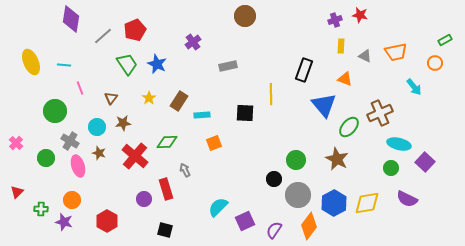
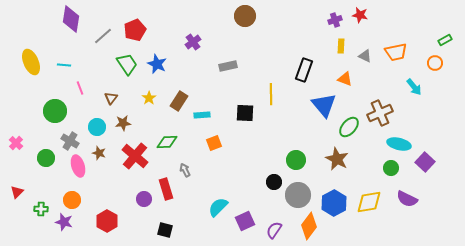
black circle at (274, 179): moved 3 px down
yellow diamond at (367, 203): moved 2 px right, 1 px up
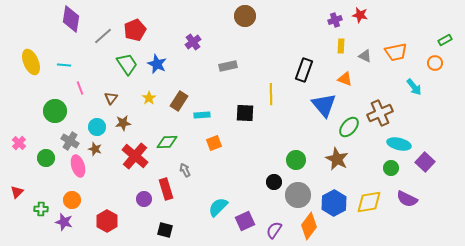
pink cross at (16, 143): moved 3 px right
brown star at (99, 153): moved 4 px left, 4 px up
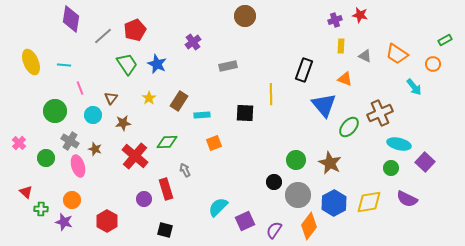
orange trapezoid at (396, 52): moved 1 px right, 2 px down; rotated 45 degrees clockwise
orange circle at (435, 63): moved 2 px left, 1 px down
cyan circle at (97, 127): moved 4 px left, 12 px up
brown star at (337, 159): moved 7 px left, 4 px down
red triangle at (17, 192): moved 9 px right; rotated 32 degrees counterclockwise
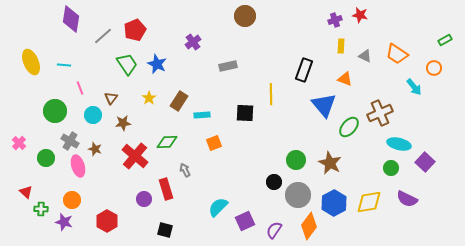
orange circle at (433, 64): moved 1 px right, 4 px down
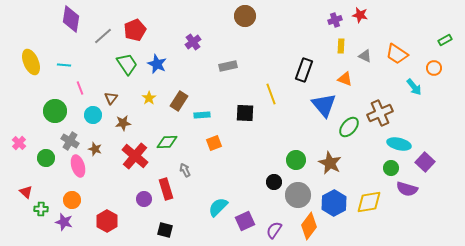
yellow line at (271, 94): rotated 20 degrees counterclockwise
purple semicircle at (407, 199): moved 10 px up; rotated 10 degrees counterclockwise
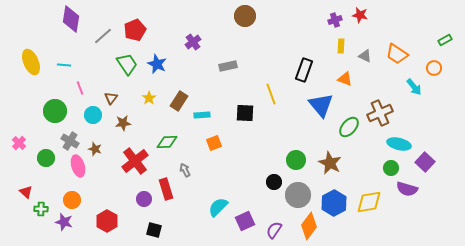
blue triangle at (324, 105): moved 3 px left
red cross at (135, 156): moved 5 px down; rotated 12 degrees clockwise
black square at (165, 230): moved 11 px left
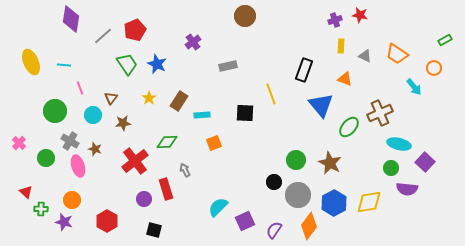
purple semicircle at (407, 189): rotated 10 degrees counterclockwise
